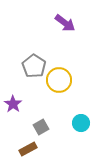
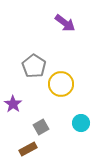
yellow circle: moved 2 px right, 4 px down
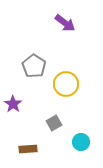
yellow circle: moved 5 px right
cyan circle: moved 19 px down
gray square: moved 13 px right, 4 px up
brown rectangle: rotated 24 degrees clockwise
